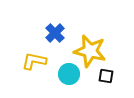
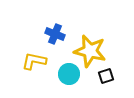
blue cross: moved 1 px down; rotated 24 degrees counterclockwise
black square: rotated 28 degrees counterclockwise
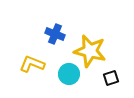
yellow L-shape: moved 2 px left, 3 px down; rotated 10 degrees clockwise
black square: moved 5 px right, 2 px down
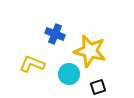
black square: moved 13 px left, 9 px down
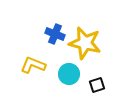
yellow star: moved 5 px left, 8 px up
yellow L-shape: moved 1 px right, 1 px down
black square: moved 1 px left, 2 px up
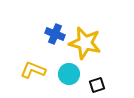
yellow L-shape: moved 5 px down
